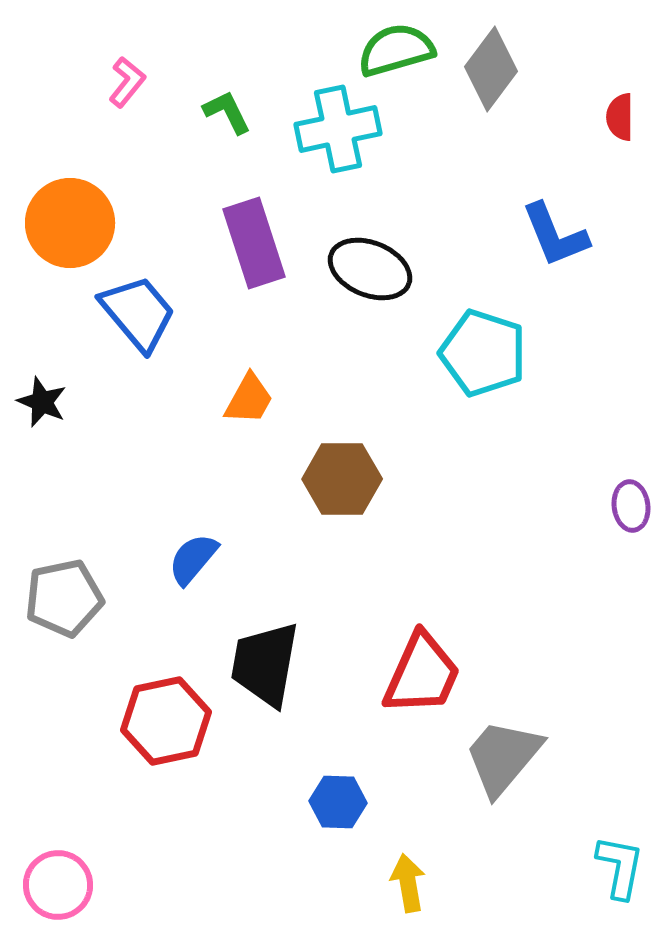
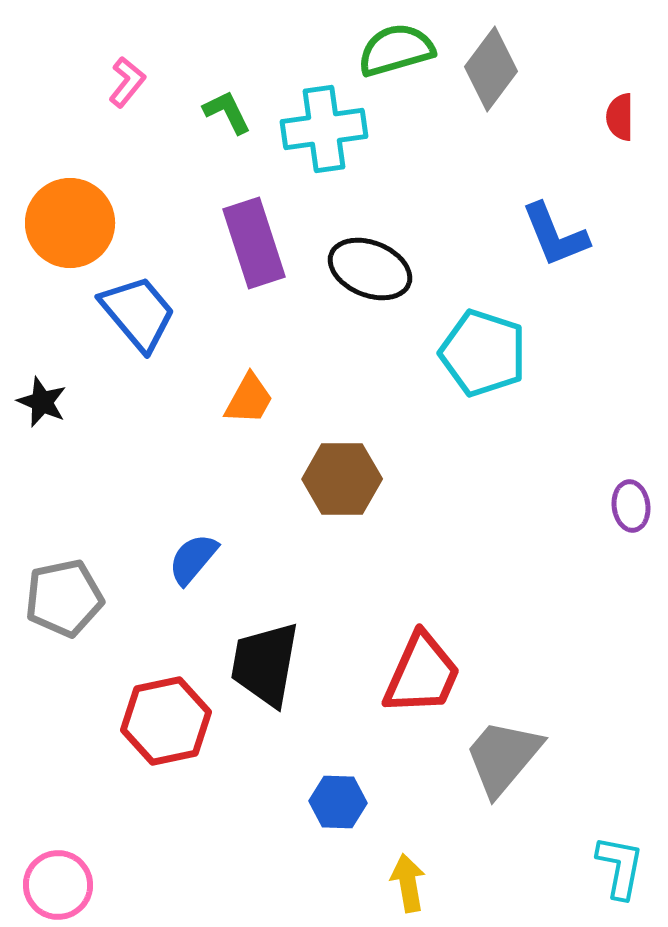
cyan cross: moved 14 px left; rotated 4 degrees clockwise
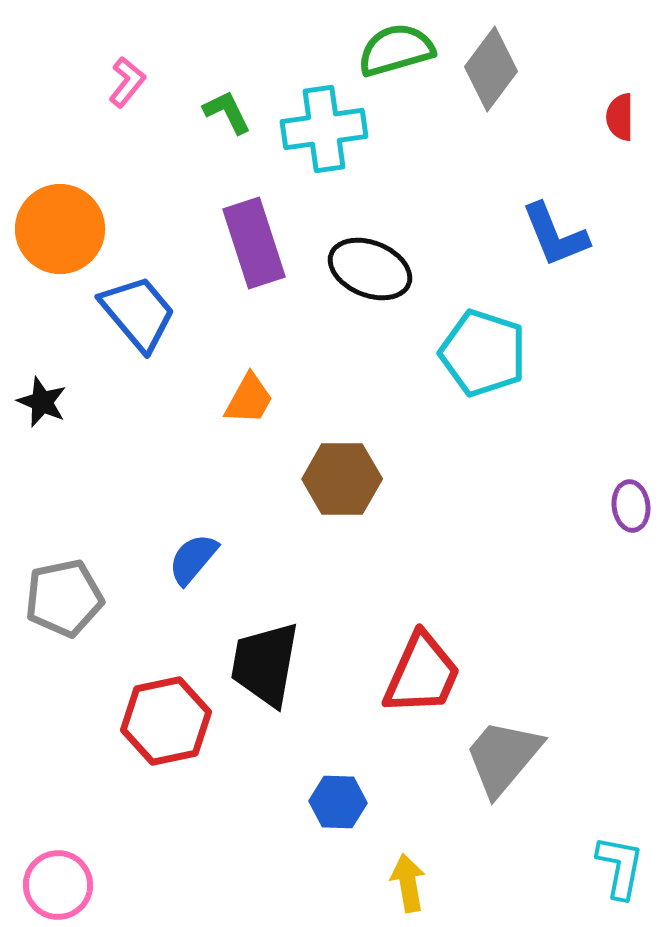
orange circle: moved 10 px left, 6 px down
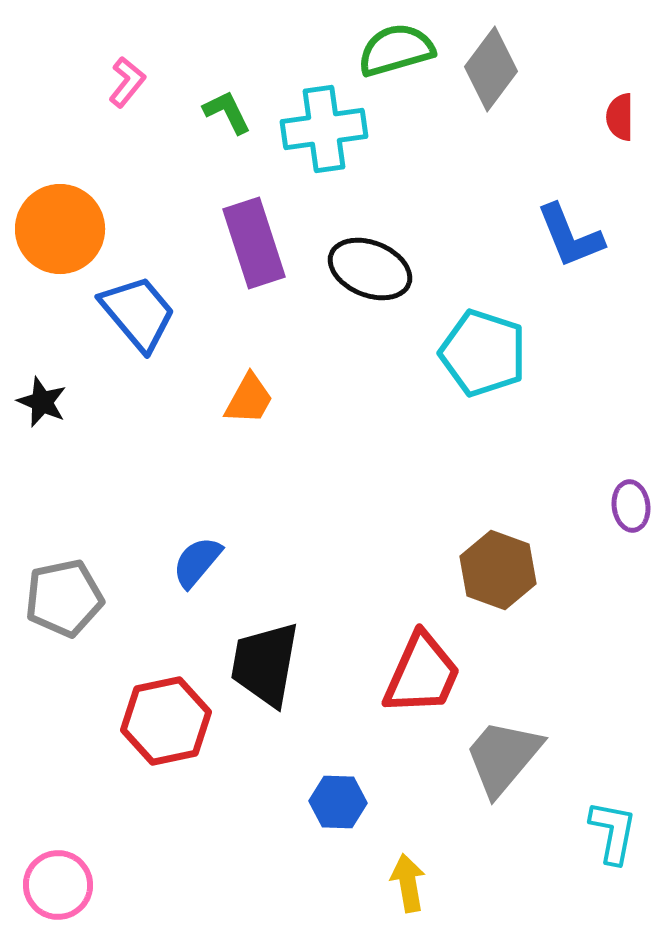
blue L-shape: moved 15 px right, 1 px down
brown hexagon: moved 156 px right, 91 px down; rotated 20 degrees clockwise
blue semicircle: moved 4 px right, 3 px down
cyan L-shape: moved 7 px left, 35 px up
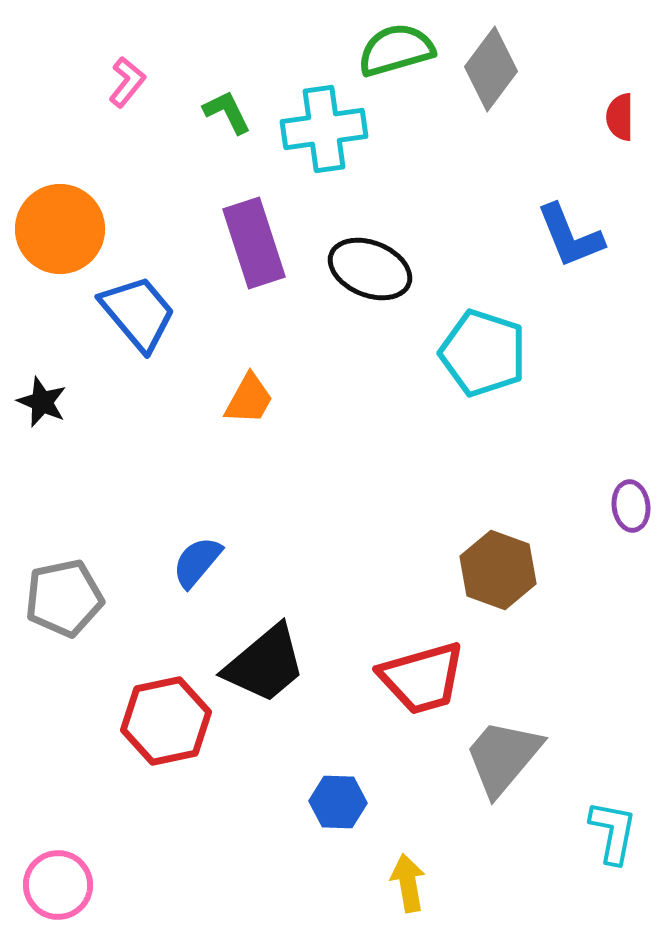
black trapezoid: rotated 140 degrees counterclockwise
red trapezoid: moved 4 px down; rotated 50 degrees clockwise
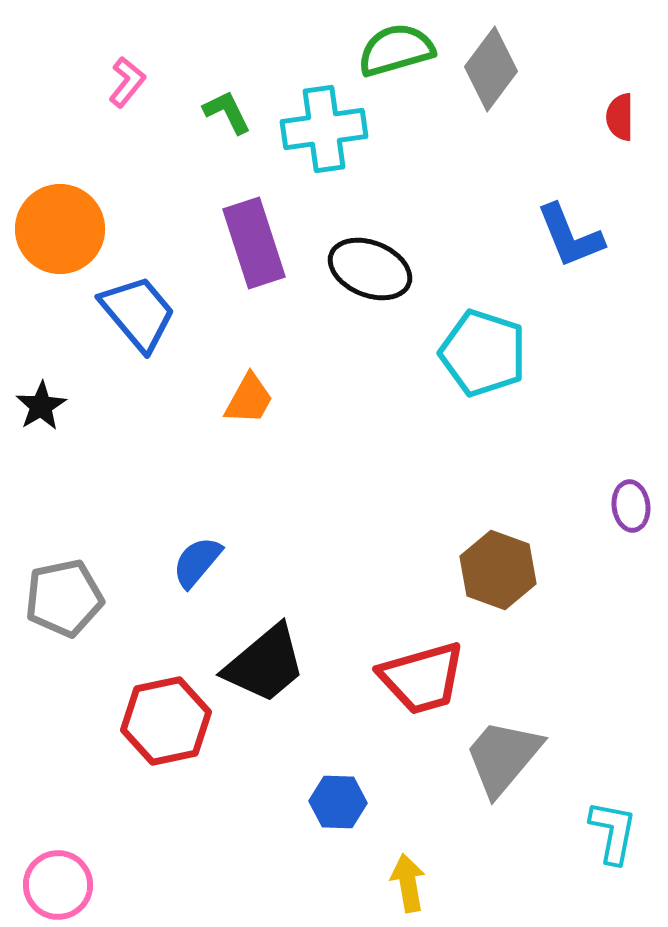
black star: moved 1 px left, 4 px down; rotated 18 degrees clockwise
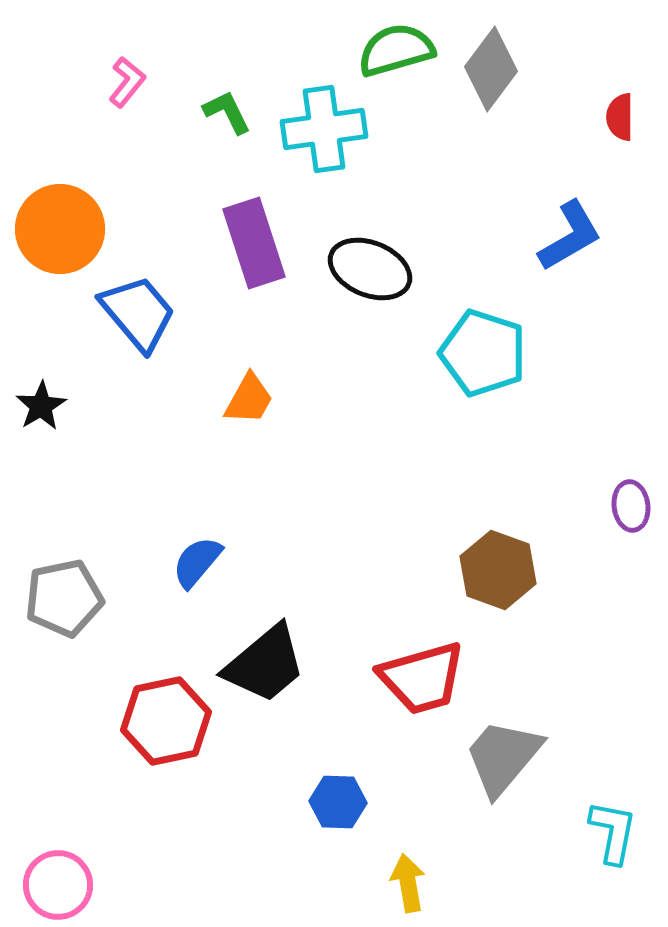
blue L-shape: rotated 98 degrees counterclockwise
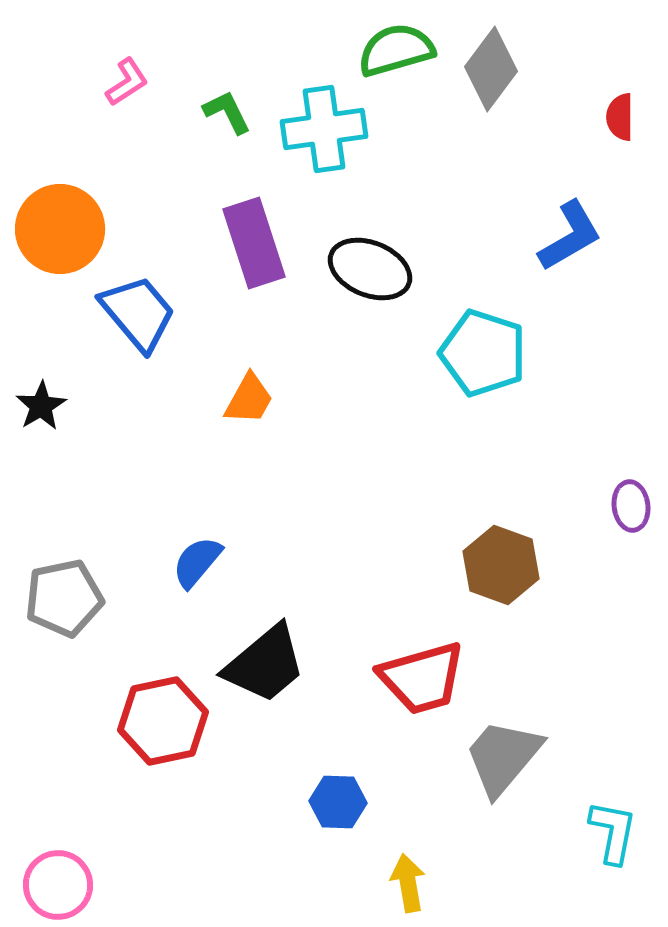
pink L-shape: rotated 18 degrees clockwise
brown hexagon: moved 3 px right, 5 px up
red hexagon: moved 3 px left
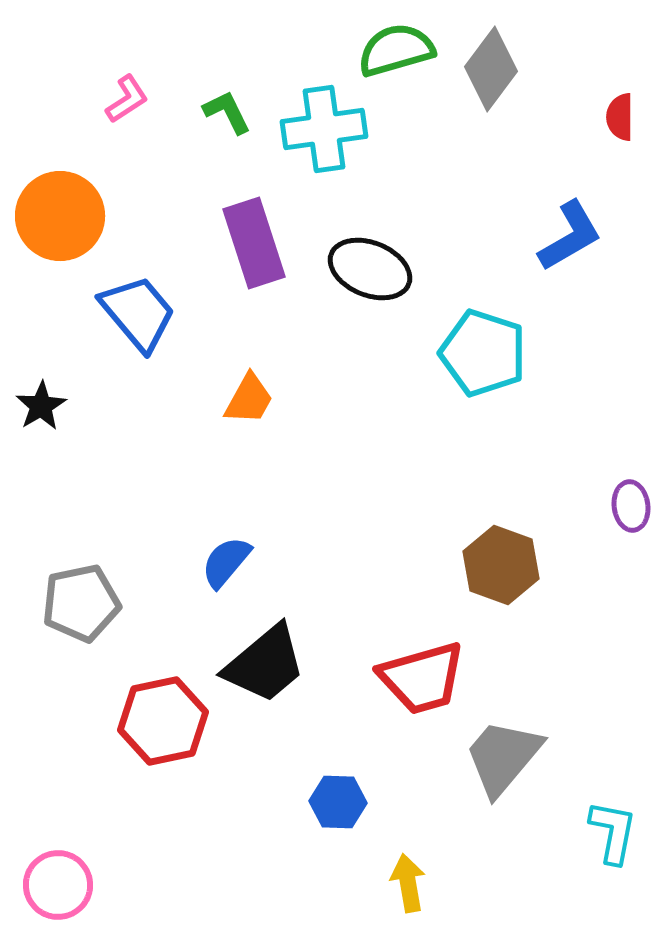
pink L-shape: moved 17 px down
orange circle: moved 13 px up
blue semicircle: moved 29 px right
gray pentagon: moved 17 px right, 5 px down
